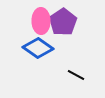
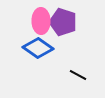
purple pentagon: rotated 20 degrees counterclockwise
black line: moved 2 px right
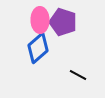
pink ellipse: moved 1 px left, 1 px up
blue diamond: rotated 76 degrees counterclockwise
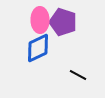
blue diamond: rotated 16 degrees clockwise
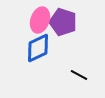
pink ellipse: rotated 20 degrees clockwise
black line: moved 1 px right
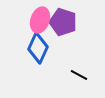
blue diamond: rotated 40 degrees counterclockwise
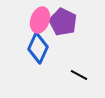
purple pentagon: rotated 8 degrees clockwise
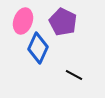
pink ellipse: moved 17 px left, 1 px down
black line: moved 5 px left
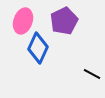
purple pentagon: moved 1 px right, 1 px up; rotated 20 degrees clockwise
black line: moved 18 px right, 1 px up
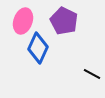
purple pentagon: rotated 20 degrees counterclockwise
